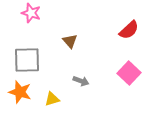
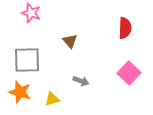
red semicircle: moved 4 px left, 2 px up; rotated 45 degrees counterclockwise
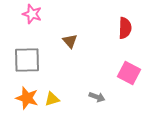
pink star: moved 1 px right, 1 px down
pink square: rotated 15 degrees counterclockwise
gray arrow: moved 16 px right, 16 px down
orange star: moved 7 px right, 6 px down
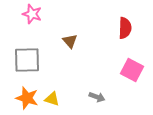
pink square: moved 3 px right, 3 px up
yellow triangle: rotated 35 degrees clockwise
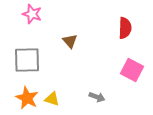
orange star: rotated 10 degrees clockwise
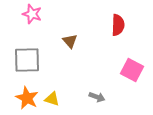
red semicircle: moved 7 px left, 3 px up
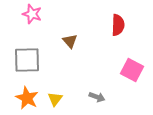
yellow triangle: moved 3 px right; rotated 49 degrees clockwise
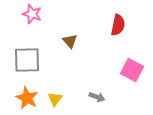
red semicircle: rotated 10 degrees clockwise
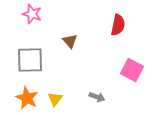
gray square: moved 3 px right
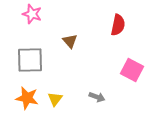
orange star: rotated 15 degrees counterclockwise
